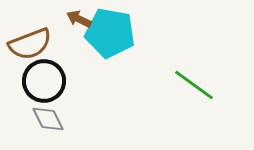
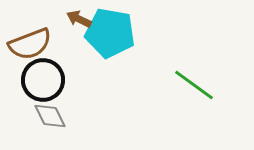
black circle: moved 1 px left, 1 px up
gray diamond: moved 2 px right, 3 px up
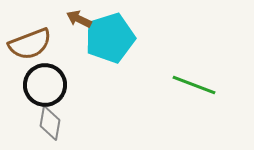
cyan pentagon: moved 5 px down; rotated 27 degrees counterclockwise
black circle: moved 2 px right, 5 px down
green line: rotated 15 degrees counterclockwise
gray diamond: moved 7 px down; rotated 36 degrees clockwise
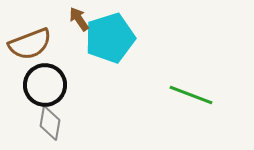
brown arrow: rotated 30 degrees clockwise
green line: moved 3 px left, 10 px down
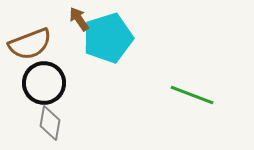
cyan pentagon: moved 2 px left
black circle: moved 1 px left, 2 px up
green line: moved 1 px right
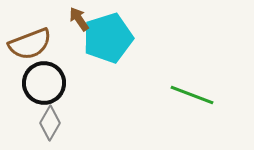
gray diamond: rotated 20 degrees clockwise
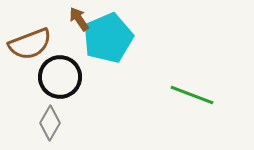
cyan pentagon: rotated 6 degrees counterclockwise
black circle: moved 16 px right, 6 px up
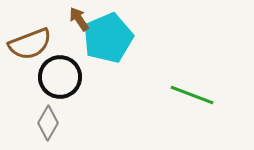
gray diamond: moved 2 px left
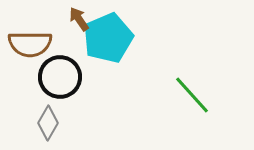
brown semicircle: rotated 21 degrees clockwise
green line: rotated 27 degrees clockwise
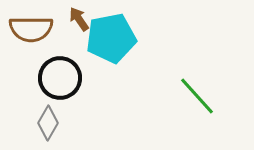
cyan pentagon: moved 3 px right; rotated 12 degrees clockwise
brown semicircle: moved 1 px right, 15 px up
black circle: moved 1 px down
green line: moved 5 px right, 1 px down
